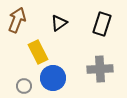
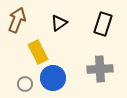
black rectangle: moved 1 px right
gray circle: moved 1 px right, 2 px up
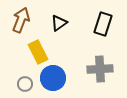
brown arrow: moved 4 px right
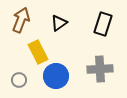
blue circle: moved 3 px right, 2 px up
gray circle: moved 6 px left, 4 px up
